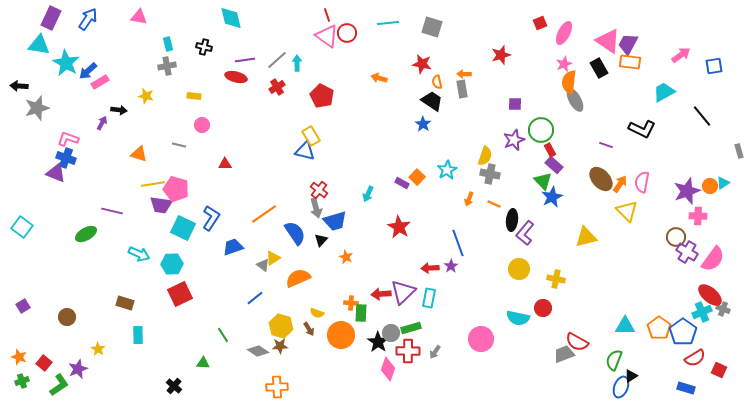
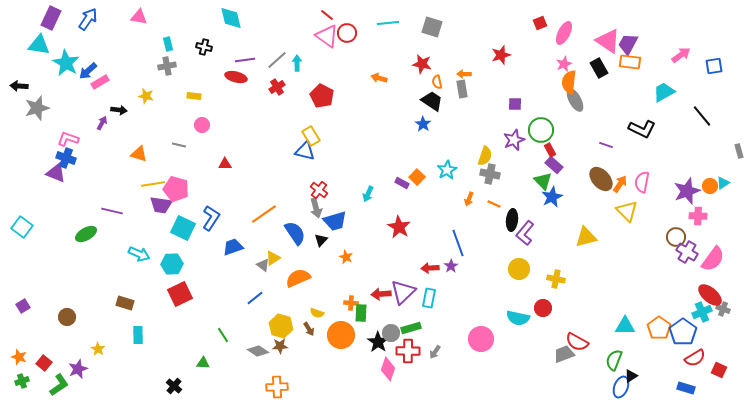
red line at (327, 15): rotated 32 degrees counterclockwise
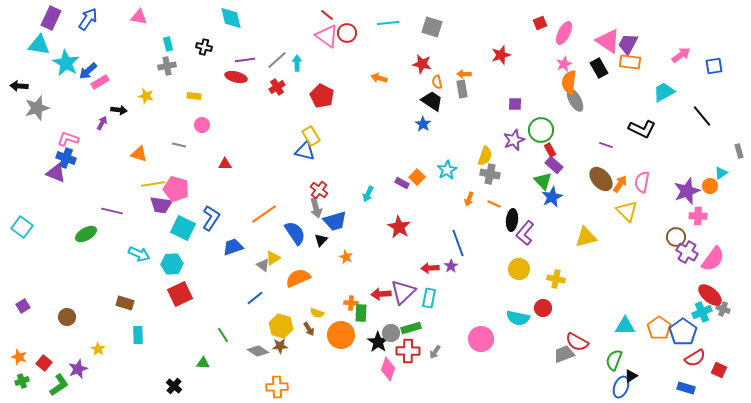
cyan triangle at (723, 183): moved 2 px left, 10 px up
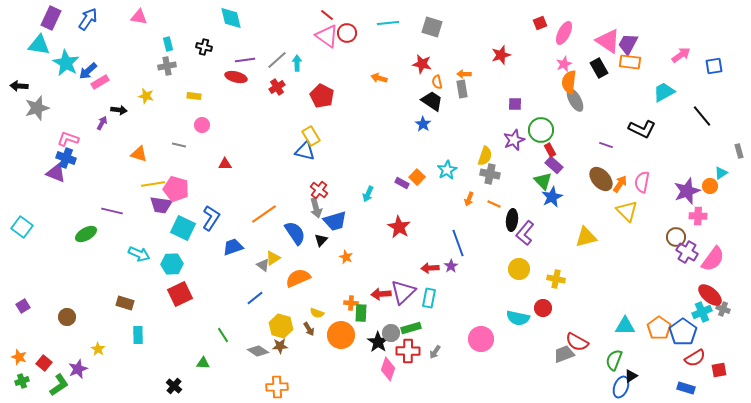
red square at (719, 370): rotated 35 degrees counterclockwise
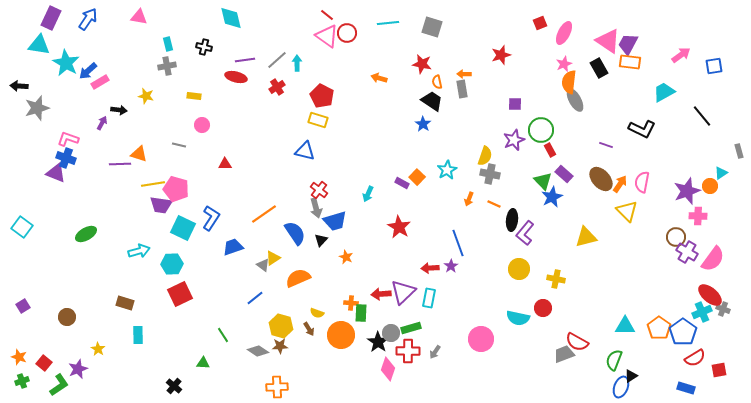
yellow rectangle at (311, 136): moved 7 px right, 16 px up; rotated 42 degrees counterclockwise
purple rectangle at (554, 165): moved 10 px right, 9 px down
purple line at (112, 211): moved 8 px right, 47 px up; rotated 15 degrees counterclockwise
cyan arrow at (139, 254): moved 3 px up; rotated 40 degrees counterclockwise
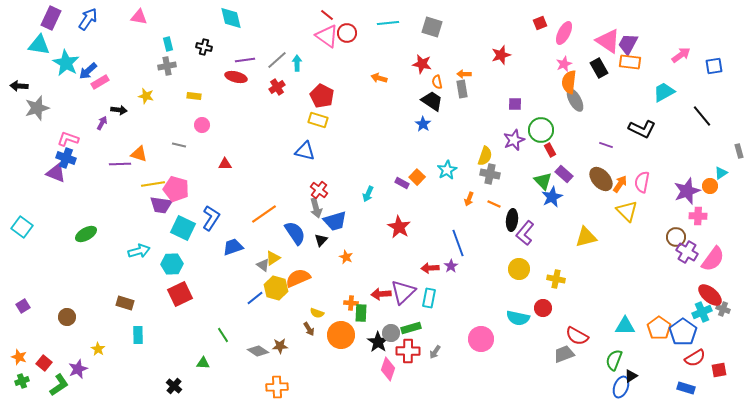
yellow hexagon at (281, 326): moved 5 px left, 38 px up
red semicircle at (577, 342): moved 6 px up
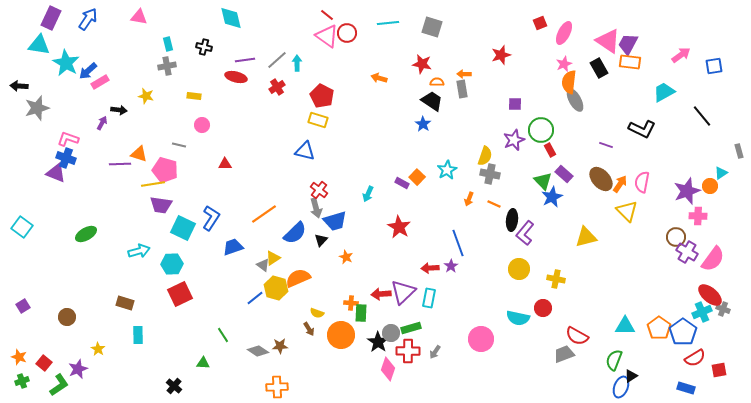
orange semicircle at (437, 82): rotated 104 degrees clockwise
pink pentagon at (176, 189): moved 11 px left, 19 px up
blue semicircle at (295, 233): rotated 80 degrees clockwise
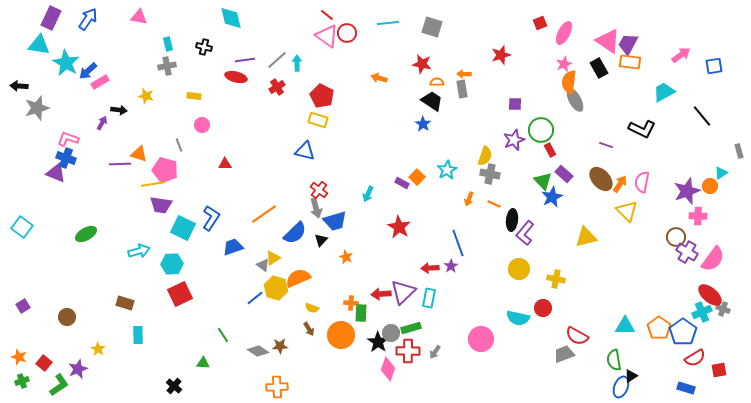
gray line at (179, 145): rotated 56 degrees clockwise
yellow semicircle at (317, 313): moved 5 px left, 5 px up
green semicircle at (614, 360): rotated 30 degrees counterclockwise
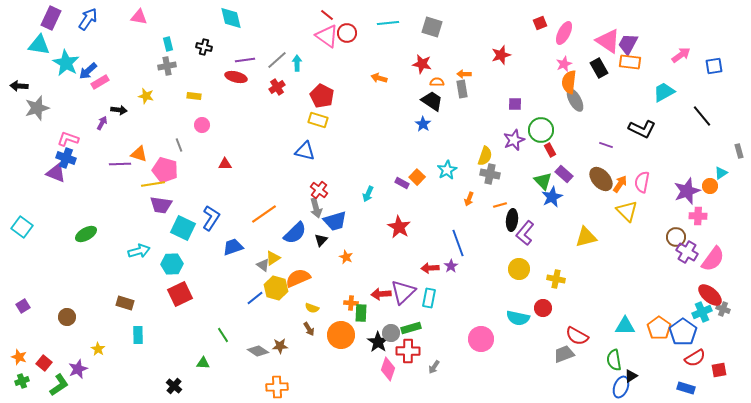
orange line at (494, 204): moved 6 px right, 1 px down; rotated 40 degrees counterclockwise
gray arrow at (435, 352): moved 1 px left, 15 px down
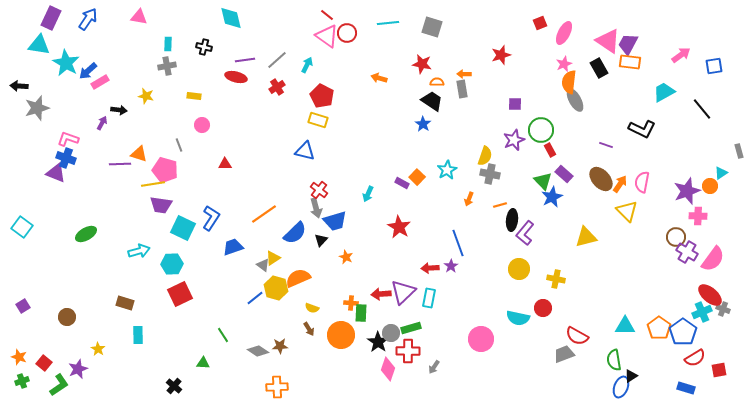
cyan rectangle at (168, 44): rotated 16 degrees clockwise
cyan arrow at (297, 63): moved 10 px right, 2 px down; rotated 28 degrees clockwise
black line at (702, 116): moved 7 px up
